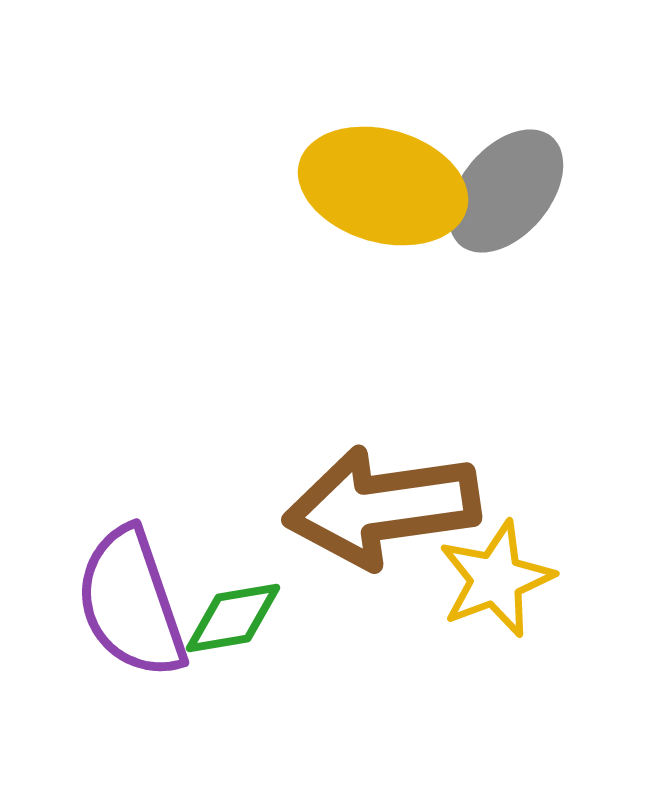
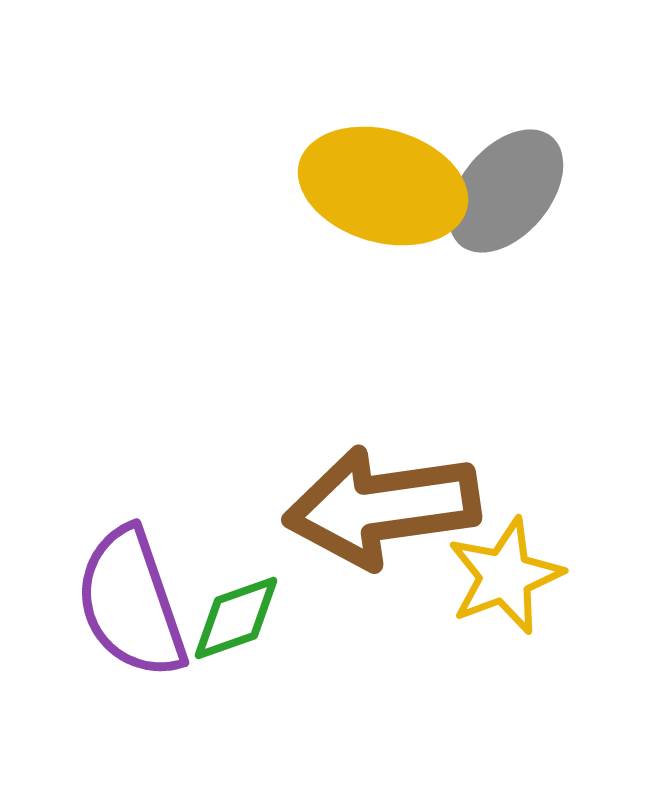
yellow star: moved 9 px right, 3 px up
green diamond: moved 3 px right; rotated 10 degrees counterclockwise
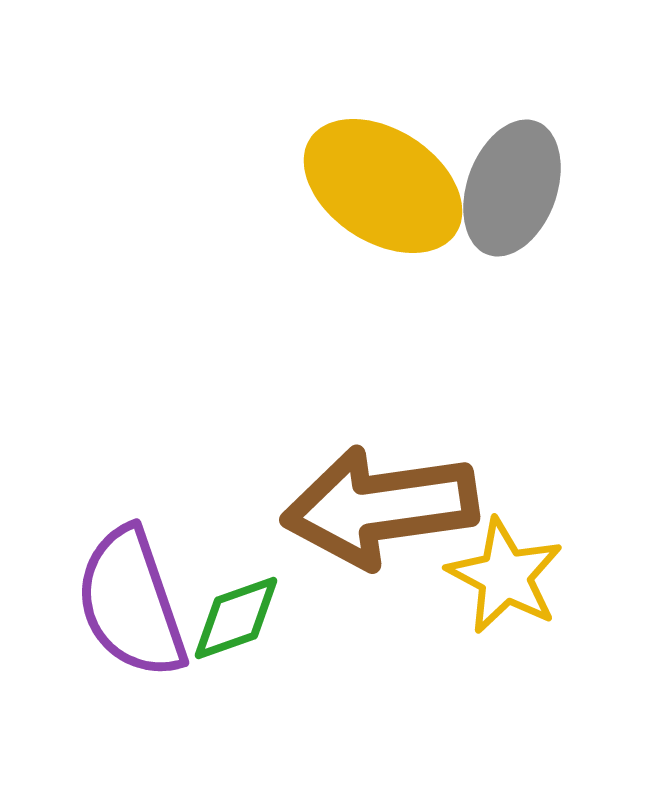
yellow ellipse: rotated 17 degrees clockwise
gray ellipse: moved 6 px right, 3 px up; rotated 20 degrees counterclockwise
brown arrow: moved 2 px left
yellow star: rotated 23 degrees counterclockwise
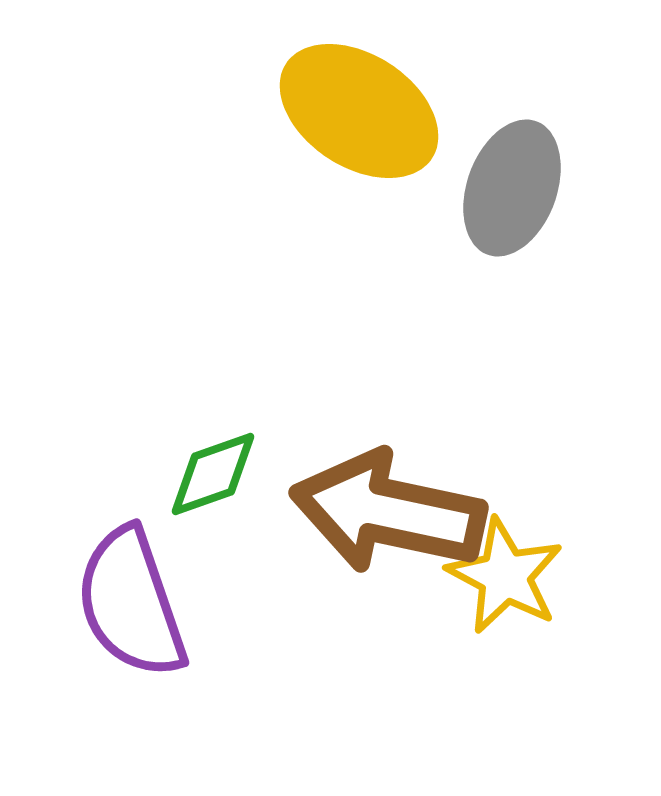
yellow ellipse: moved 24 px left, 75 px up
brown arrow: moved 8 px right, 5 px down; rotated 20 degrees clockwise
green diamond: moved 23 px left, 144 px up
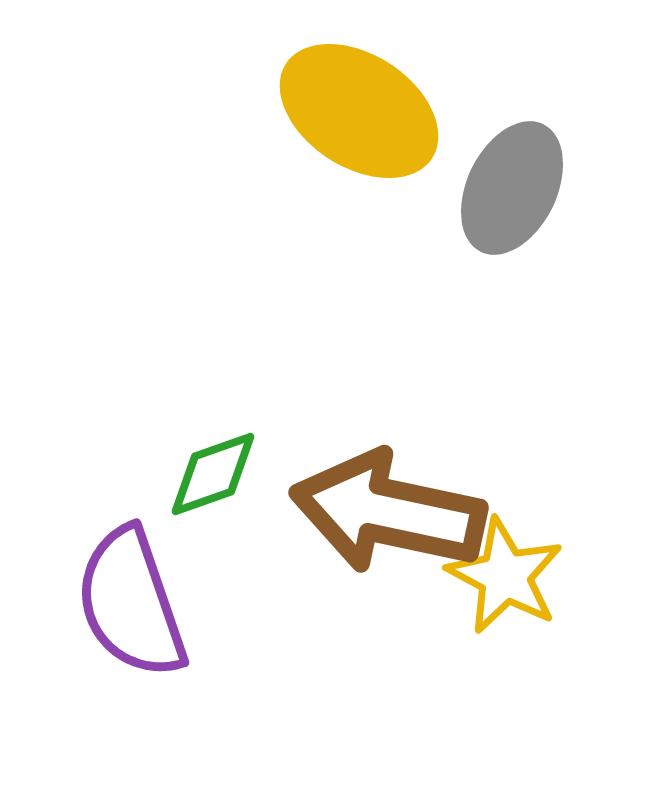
gray ellipse: rotated 6 degrees clockwise
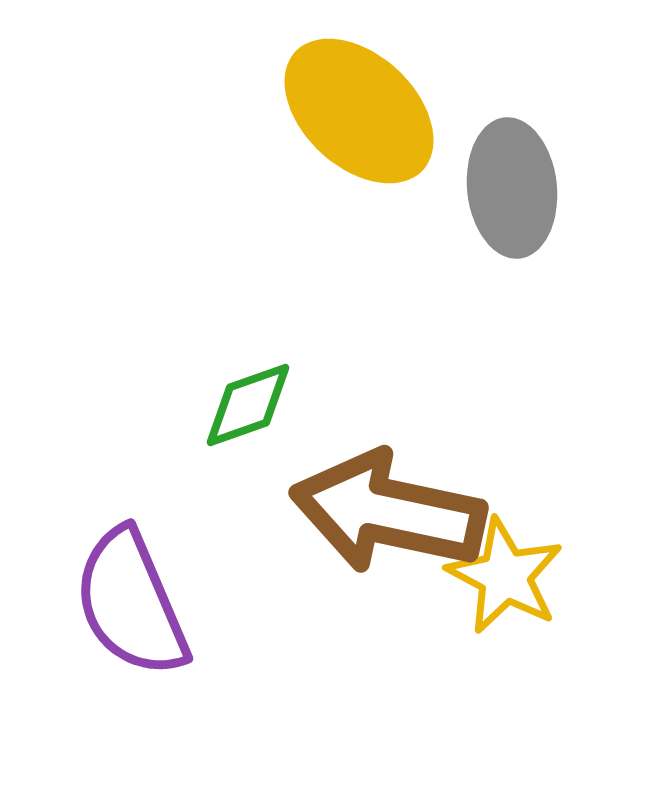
yellow ellipse: rotated 10 degrees clockwise
gray ellipse: rotated 32 degrees counterclockwise
green diamond: moved 35 px right, 69 px up
purple semicircle: rotated 4 degrees counterclockwise
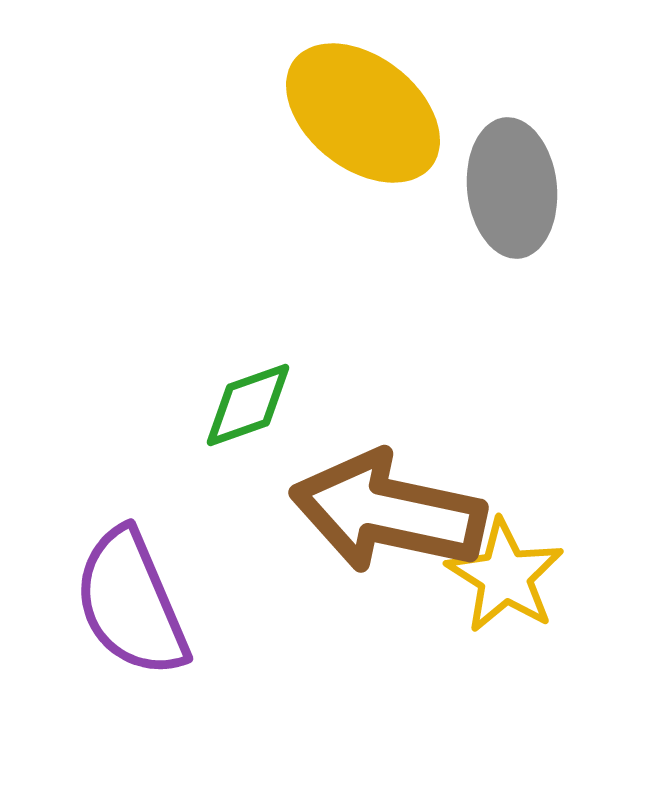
yellow ellipse: moved 4 px right, 2 px down; rotated 5 degrees counterclockwise
yellow star: rotated 4 degrees clockwise
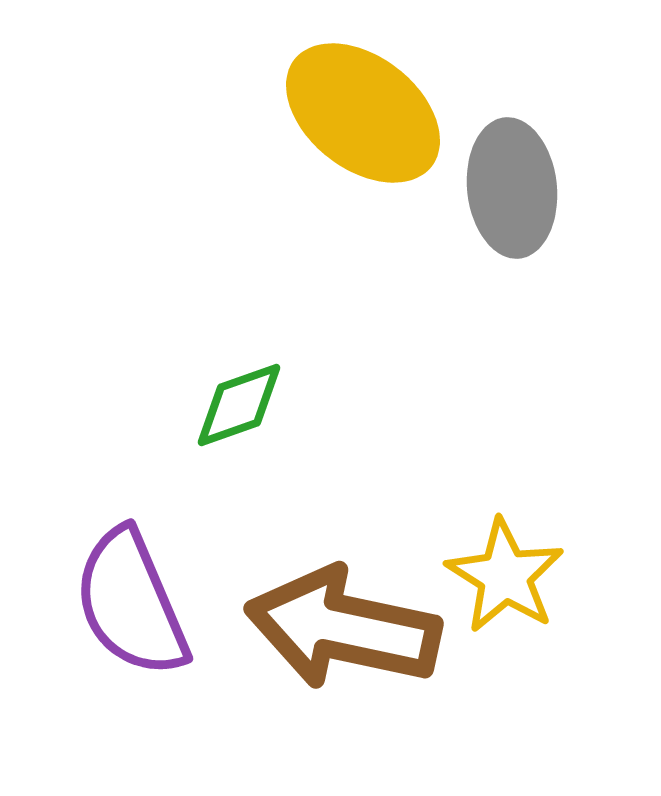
green diamond: moved 9 px left
brown arrow: moved 45 px left, 116 px down
